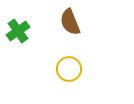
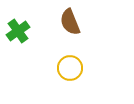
yellow circle: moved 1 px right, 1 px up
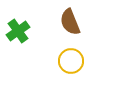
yellow circle: moved 1 px right, 7 px up
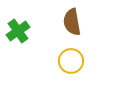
brown semicircle: moved 2 px right; rotated 12 degrees clockwise
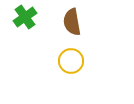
green cross: moved 7 px right, 14 px up
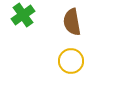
green cross: moved 2 px left, 2 px up
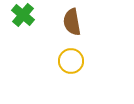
green cross: rotated 15 degrees counterclockwise
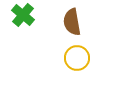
yellow circle: moved 6 px right, 3 px up
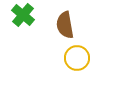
brown semicircle: moved 7 px left, 3 px down
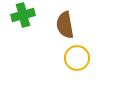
green cross: rotated 35 degrees clockwise
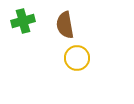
green cross: moved 6 px down
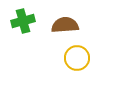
brown semicircle: rotated 96 degrees clockwise
